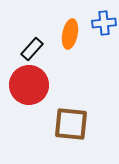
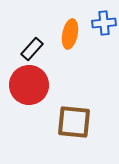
brown square: moved 3 px right, 2 px up
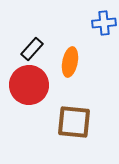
orange ellipse: moved 28 px down
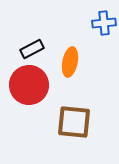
black rectangle: rotated 20 degrees clockwise
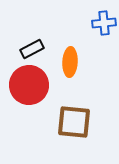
orange ellipse: rotated 8 degrees counterclockwise
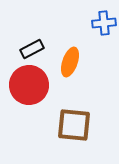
orange ellipse: rotated 16 degrees clockwise
brown square: moved 3 px down
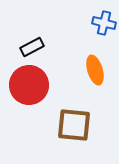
blue cross: rotated 20 degrees clockwise
black rectangle: moved 2 px up
orange ellipse: moved 25 px right, 8 px down; rotated 36 degrees counterclockwise
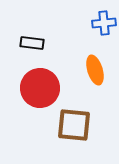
blue cross: rotated 20 degrees counterclockwise
black rectangle: moved 4 px up; rotated 35 degrees clockwise
red circle: moved 11 px right, 3 px down
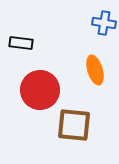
blue cross: rotated 15 degrees clockwise
black rectangle: moved 11 px left
red circle: moved 2 px down
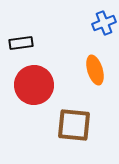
blue cross: rotated 30 degrees counterclockwise
black rectangle: rotated 15 degrees counterclockwise
red circle: moved 6 px left, 5 px up
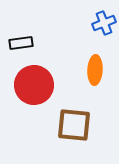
orange ellipse: rotated 20 degrees clockwise
